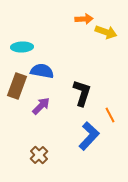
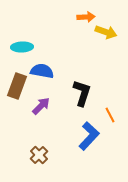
orange arrow: moved 2 px right, 2 px up
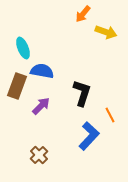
orange arrow: moved 3 px left, 3 px up; rotated 132 degrees clockwise
cyan ellipse: moved 1 px right, 1 px down; rotated 70 degrees clockwise
